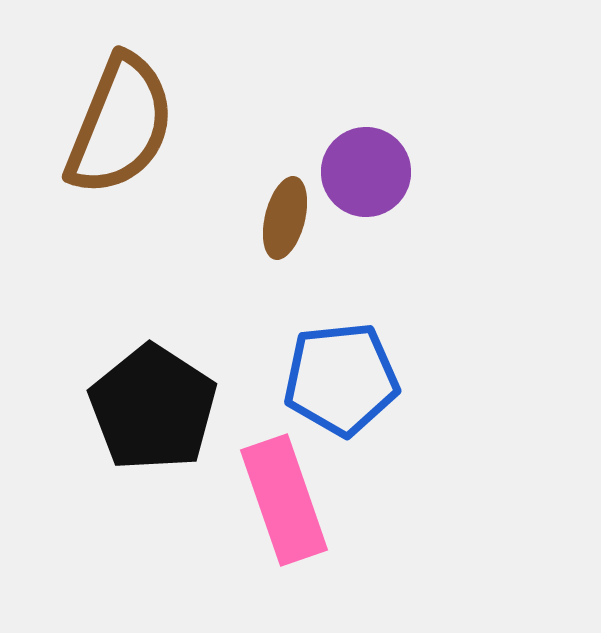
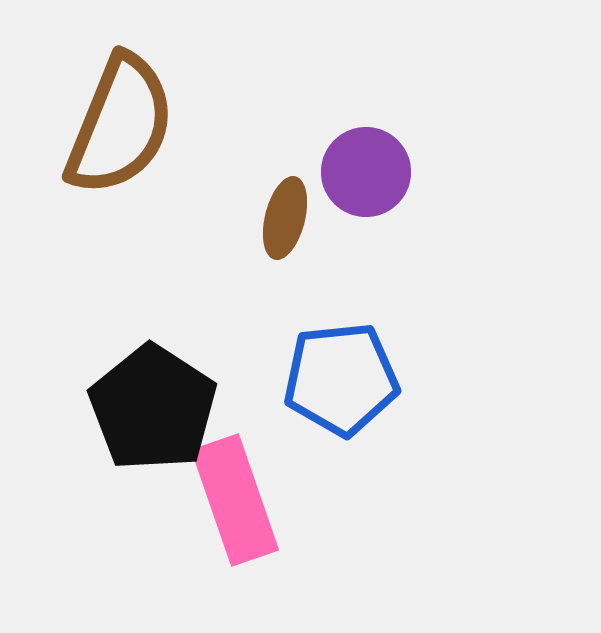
pink rectangle: moved 49 px left
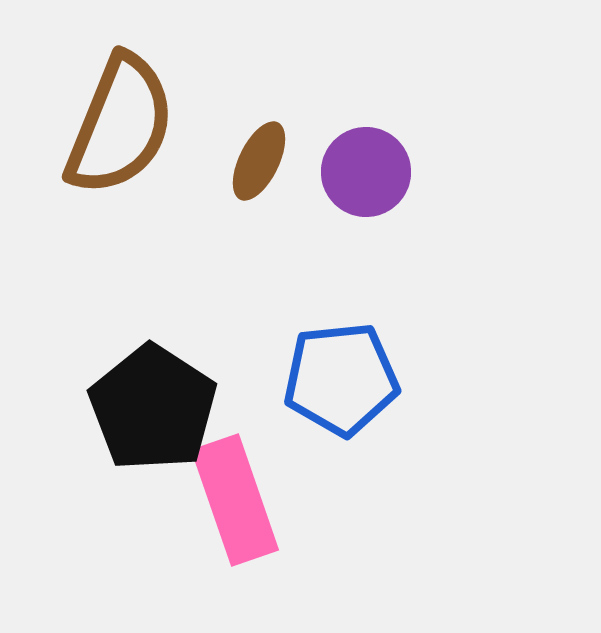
brown ellipse: moved 26 px left, 57 px up; rotated 12 degrees clockwise
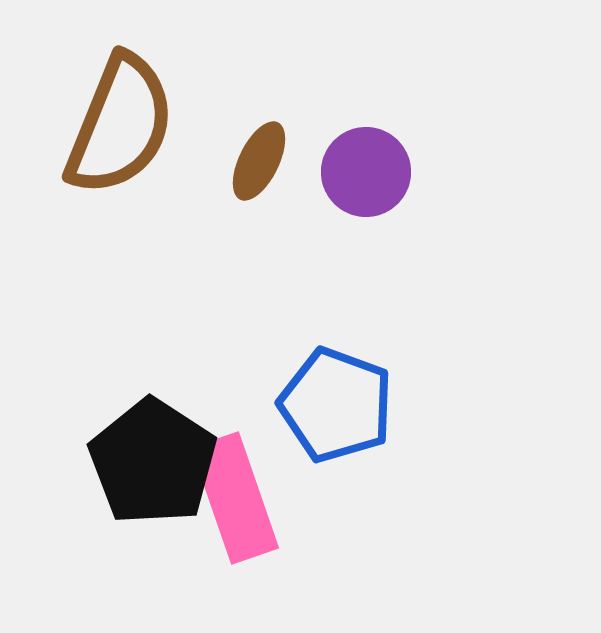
blue pentagon: moved 5 px left, 26 px down; rotated 26 degrees clockwise
black pentagon: moved 54 px down
pink rectangle: moved 2 px up
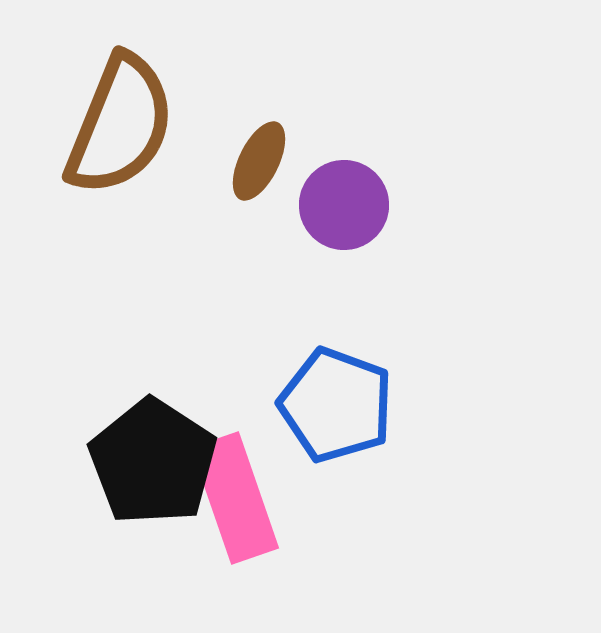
purple circle: moved 22 px left, 33 px down
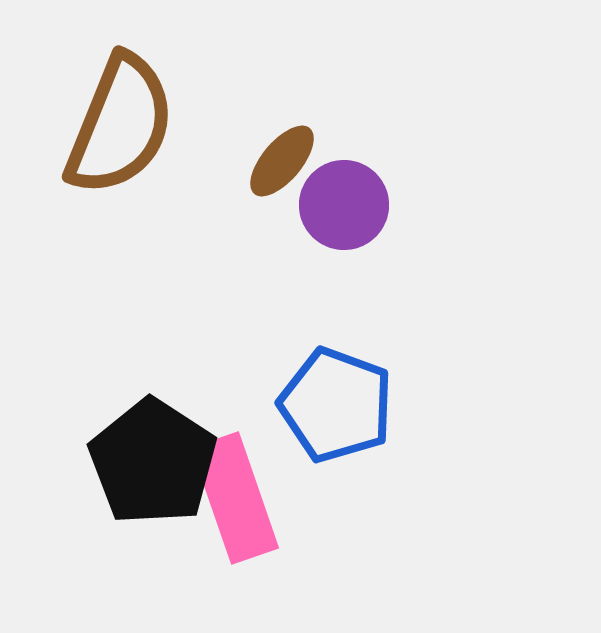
brown ellipse: moved 23 px right; rotated 14 degrees clockwise
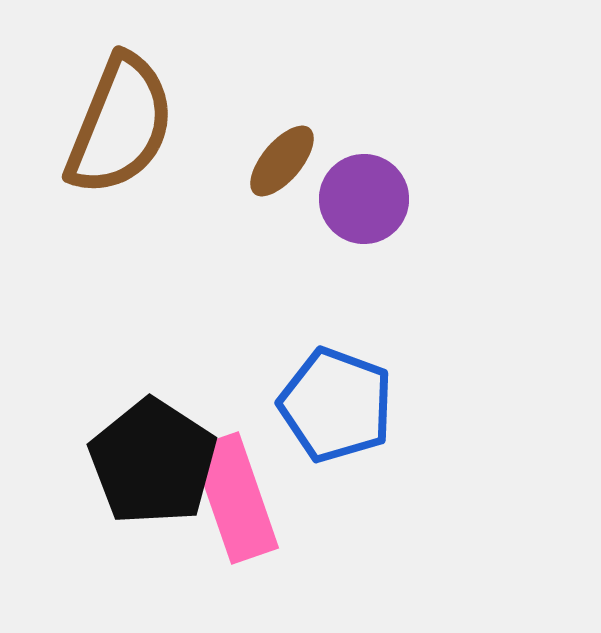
purple circle: moved 20 px right, 6 px up
